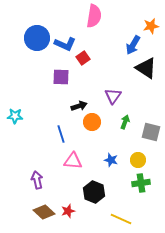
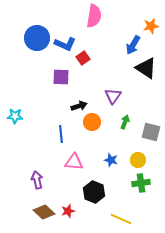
blue line: rotated 12 degrees clockwise
pink triangle: moved 1 px right, 1 px down
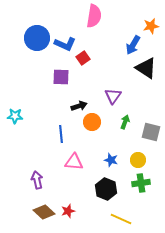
black hexagon: moved 12 px right, 3 px up
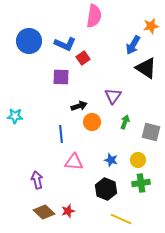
blue circle: moved 8 px left, 3 px down
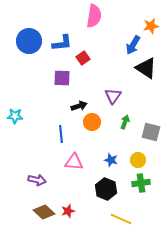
blue L-shape: moved 3 px left, 1 px up; rotated 30 degrees counterclockwise
purple square: moved 1 px right, 1 px down
purple arrow: rotated 114 degrees clockwise
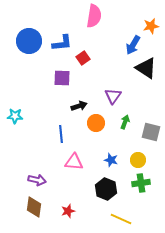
orange circle: moved 4 px right, 1 px down
brown diamond: moved 10 px left, 5 px up; rotated 55 degrees clockwise
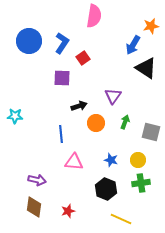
blue L-shape: rotated 50 degrees counterclockwise
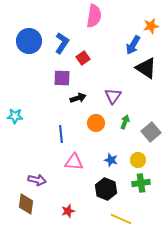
black arrow: moved 1 px left, 8 px up
gray square: rotated 36 degrees clockwise
brown diamond: moved 8 px left, 3 px up
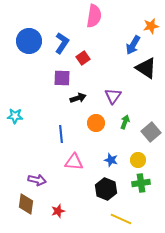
red star: moved 10 px left
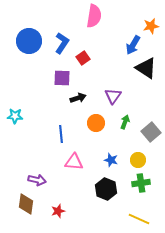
yellow line: moved 18 px right
